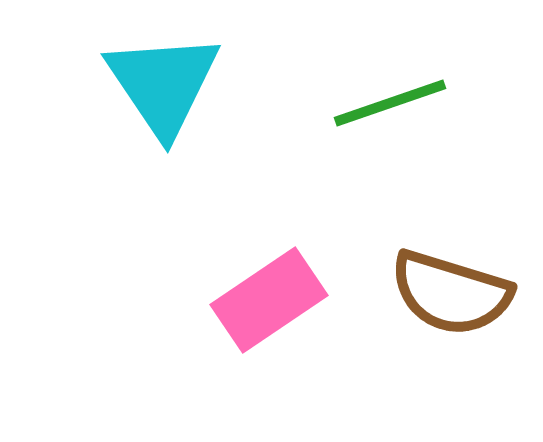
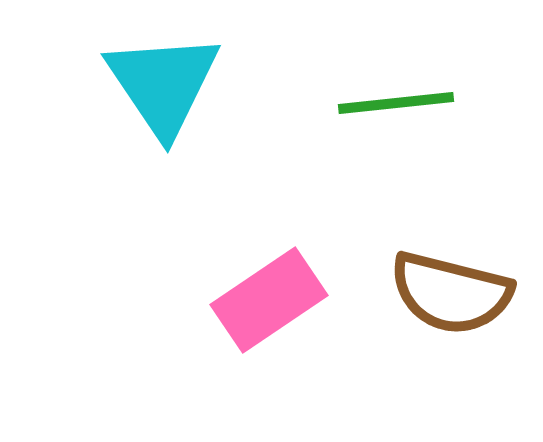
green line: moved 6 px right; rotated 13 degrees clockwise
brown semicircle: rotated 3 degrees counterclockwise
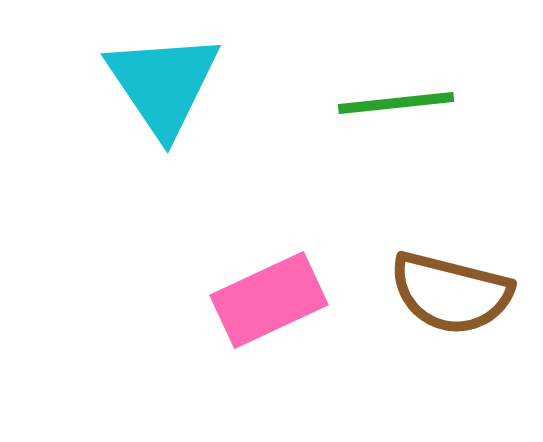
pink rectangle: rotated 9 degrees clockwise
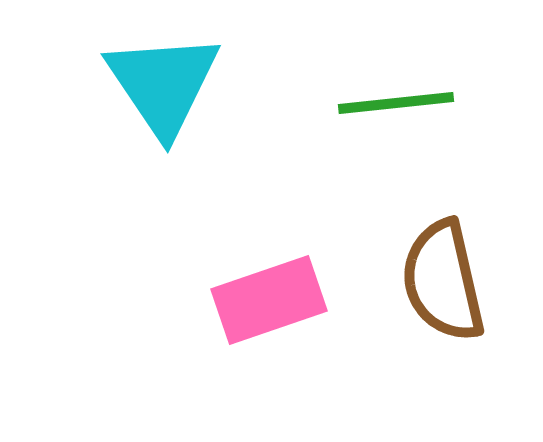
brown semicircle: moved 8 px left, 12 px up; rotated 63 degrees clockwise
pink rectangle: rotated 6 degrees clockwise
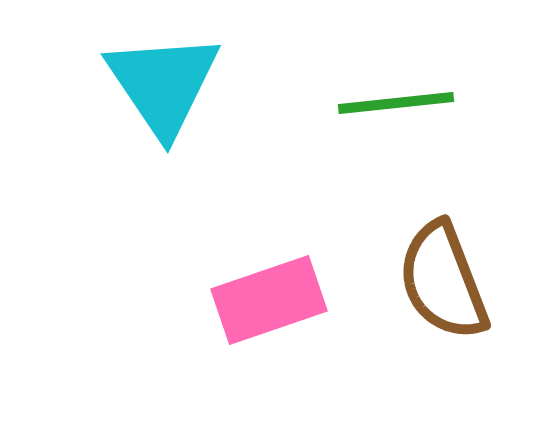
brown semicircle: rotated 8 degrees counterclockwise
